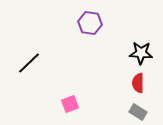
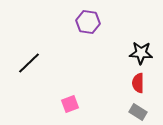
purple hexagon: moved 2 px left, 1 px up
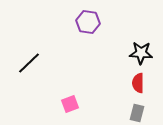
gray rectangle: moved 1 px left, 1 px down; rotated 72 degrees clockwise
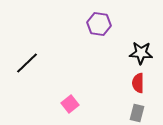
purple hexagon: moved 11 px right, 2 px down
black line: moved 2 px left
pink square: rotated 18 degrees counterclockwise
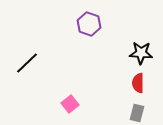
purple hexagon: moved 10 px left; rotated 10 degrees clockwise
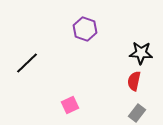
purple hexagon: moved 4 px left, 5 px down
red semicircle: moved 4 px left, 2 px up; rotated 12 degrees clockwise
pink square: moved 1 px down; rotated 12 degrees clockwise
gray rectangle: rotated 24 degrees clockwise
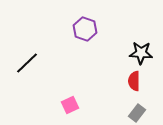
red semicircle: rotated 12 degrees counterclockwise
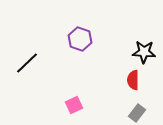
purple hexagon: moved 5 px left, 10 px down
black star: moved 3 px right, 1 px up
red semicircle: moved 1 px left, 1 px up
pink square: moved 4 px right
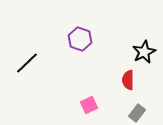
black star: rotated 30 degrees counterclockwise
red semicircle: moved 5 px left
pink square: moved 15 px right
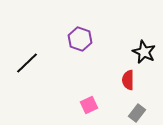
black star: rotated 20 degrees counterclockwise
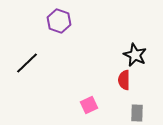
purple hexagon: moved 21 px left, 18 px up
black star: moved 9 px left, 3 px down
red semicircle: moved 4 px left
gray rectangle: rotated 36 degrees counterclockwise
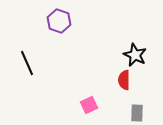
black line: rotated 70 degrees counterclockwise
